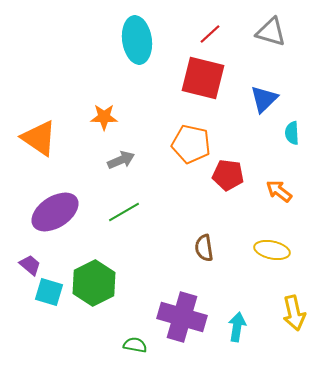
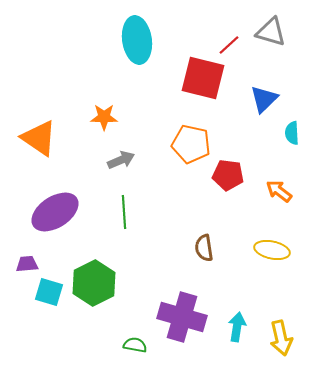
red line: moved 19 px right, 11 px down
green line: rotated 64 degrees counterclockwise
purple trapezoid: moved 3 px left, 1 px up; rotated 45 degrees counterclockwise
yellow arrow: moved 13 px left, 25 px down
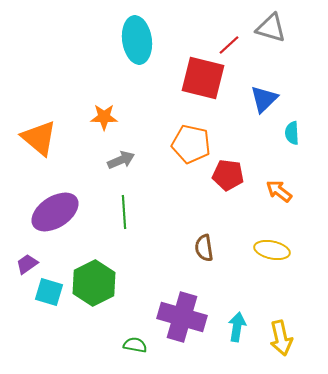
gray triangle: moved 4 px up
orange triangle: rotated 6 degrees clockwise
purple trapezoid: rotated 30 degrees counterclockwise
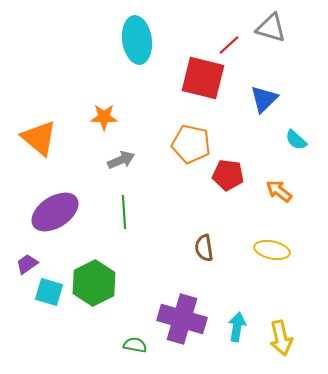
cyan semicircle: moved 4 px right, 7 px down; rotated 45 degrees counterclockwise
purple cross: moved 2 px down
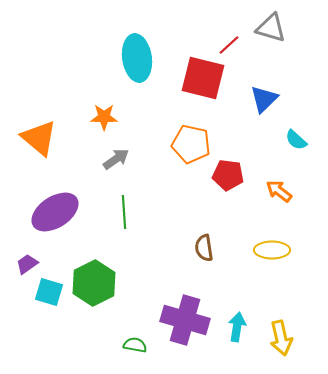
cyan ellipse: moved 18 px down
gray arrow: moved 5 px left, 1 px up; rotated 12 degrees counterclockwise
yellow ellipse: rotated 12 degrees counterclockwise
purple cross: moved 3 px right, 1 px down
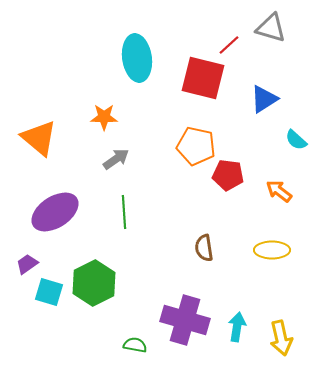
blue triangle: rotated 12 degrees clockwise
orange pentagon: moved 5 px right, 2 px down
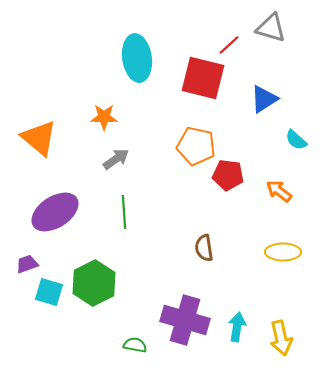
yellow ellipse: moved 11 px right, 2 px down
purple trapezoid: rotated 15 degrees clockwise
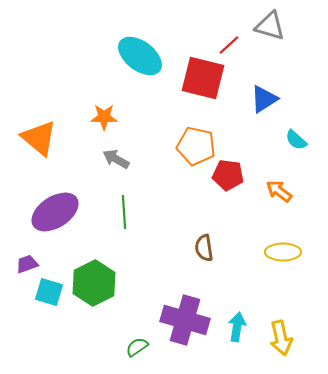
gray triangle: moved 1 px left, 2 px up
cyan ellipse: moved 3 px right, 2 px up; rotated 45 degrees counterclockwise
gray arrow: rotated 116 degrees counterclockwise
green semicircle: moved 2 px right, 2 px down; rotated 45 degrees counterclockwise
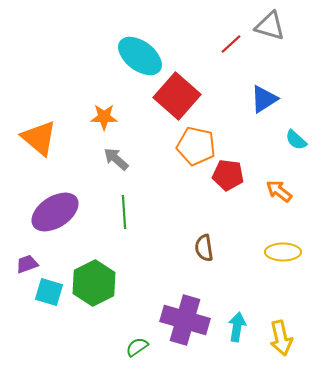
red line: moved 2 px right, 1 px up
red square: moved 26 px left, 18 px down; rotated 27 degrees clockwise
gray arrow: rotated 12 degrees clockwise
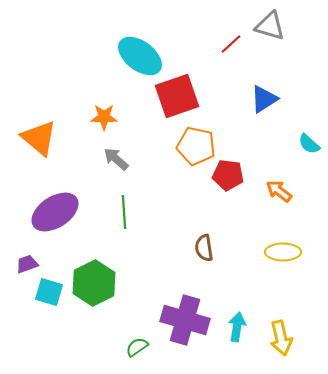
red square: rotated 30 degrees clockwise
cyan semicircle: moved 13 px right, 4 px down
